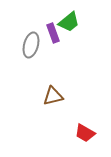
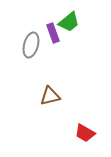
brown triangle: moved 3 px left
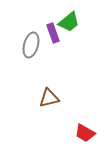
brown triangle: moved 1 px left, 2 px down
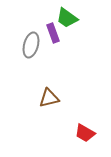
green trapezoid: moved 2 px left, 4 px up; rotated 75 degrees clockwise
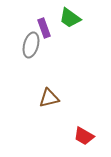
green trapezoid: moved 3 px right
purple rectangle: moved 9 px left, 5 px up
red trapezoid: moved 1 px left, 3 px down
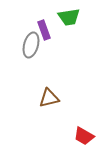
green trapezoid: moved 1 px left, 1 px up; rotated 45 degrees counterclockwise
purple rectangle: moved 2 px down
